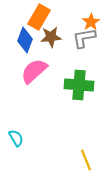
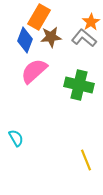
gray L-shape: rotated 50 degrees clockwise
green cross: rotated 8 degrees clockwise
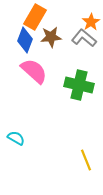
orange rectangle: moved 4 px left
pink semicircle: rotated 84 degrees clockwise
cyan semicircle: rotated 30 degrees counterclockwise
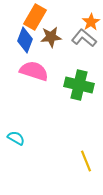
pink semicircle: rotated 24 degrees counterclockwise
yellow line: moved 1 px down
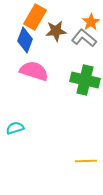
brown star: moved 5 px right, 6 px up
green cross: moved 6 px right, 5 px up
cyan semicircle: moved 1 px left, 10 px up; rotated 48 degrees counterclockwise
yellow line: rotated 70 degrees counterclockwise
